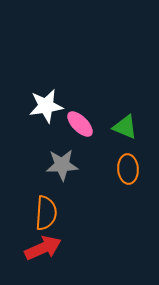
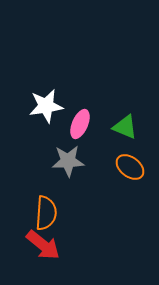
pink ellipse: rotated 68 degrees clockwise
gray star: moved 6 px right, 4 px up
orange ellipse: moved 2 px right, 2 px up; rotated 48 degrees counterclockwise
red arrow: moved 3 px up; rotated 63 degrees clockwise
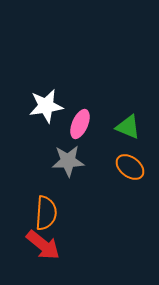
green triangle: moved 3 px right
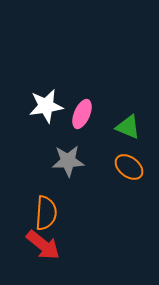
pink ellipse: moved 2 px right, 10 px up
orange ellipse: moved 1 px left
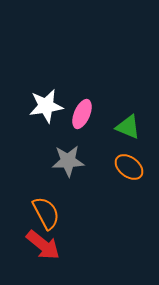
orange semicircle: rotated 32 degrees counterclockwise
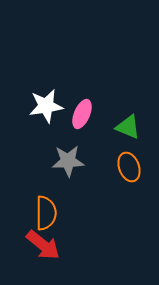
orange ellipse: rotated 32 degrees clockwise
orange semicircle: rotated 28 degrees clockwise
